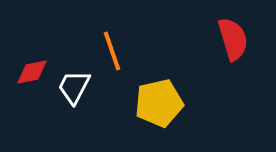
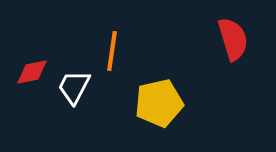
orange line: rotated 27 degrees clockwise
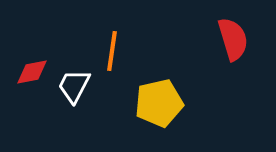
white trapezoid: moved 1 px up
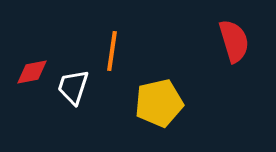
red semicircle: moved 1 px right, 2 px down
white trapezoid: moved 1 px left, 1 px down; rotated 9 degrees counterclockwise
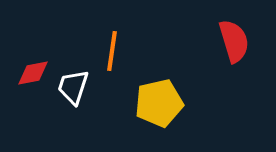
red diamond: moved 1 px right, 1 px down
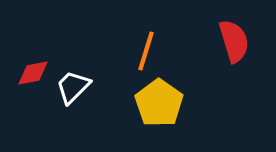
orange line: moved 34 px right; rotated 9 degrees clockwise
white trapezoid: rotated 27 degrees clockwise
yellow pentagon: rotated 24 degrees counterclockwise
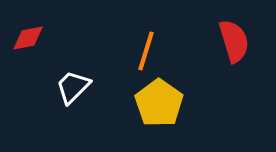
red diamond: moved 5 px left, 35 px up
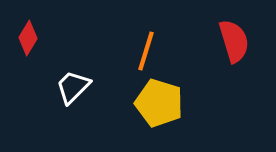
red diamond: rotated 48 degrees counterclockwise
yellow pentagon: rotated 18 degrees counterclockwise
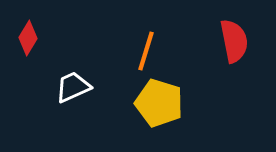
red semicircle: rotated 6 degrees clockwise
white trapezoid: rotated 21 degrees clockwise
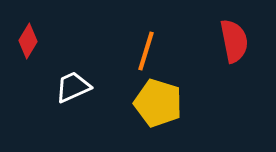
red diamond: moved 3 px down
yellow pentagon: moved 1 px left
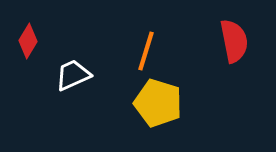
white trapezoid: moved 12 px up
